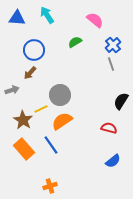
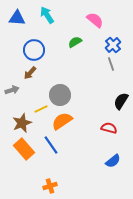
brown star: moved 1 px left, 3 px down; rotated 18 degrees clockwise
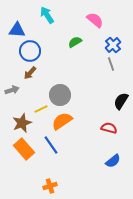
blue triangle: moved 12 px down
blue circle: moved 4 px left, 1 px down
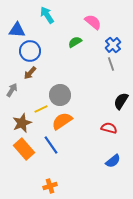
pink semicircle: moved 2 px left, 2 px down
gray arrow: rotated 40 degrees counterclockwise
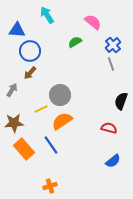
black semicircle: rotated 12 degrees counterclockwise
brown star: moved 8 px left; rotated 18 degrees clockwise
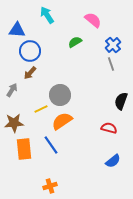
pink semicircle: moved 2 px up
orange rectangle: rotated 35 degrees clockwise
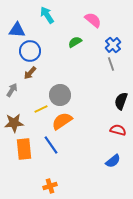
red semicircle: moved 9 px right, 2 px down
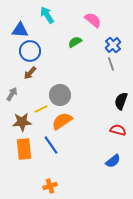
blue triangle: moved 3 px right
gray arrow: moved 4 px down
brown star: moved 8 px right, 1 px up
